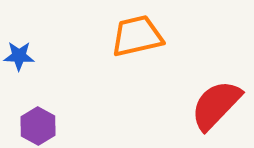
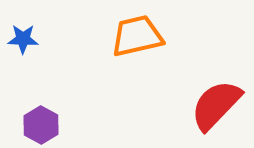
blue star: moved 4 px right, 17 px up
purple hexagon: moved 3 px right, 1 px up
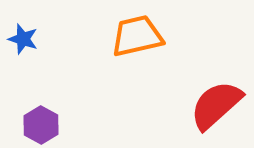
blue star: rotated 16 degrees clockwise
red semicircle: rotated 4 degrees clockwise
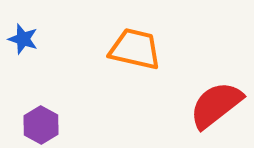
orange trapezoid: moved 2 px left, 13 px down; rotated 26 degrees clockwise
red semicircle: rotated 4 degrees clockwise
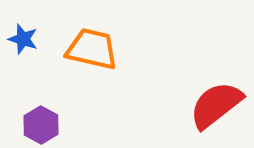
orange trapezoid: moved 43 px left
